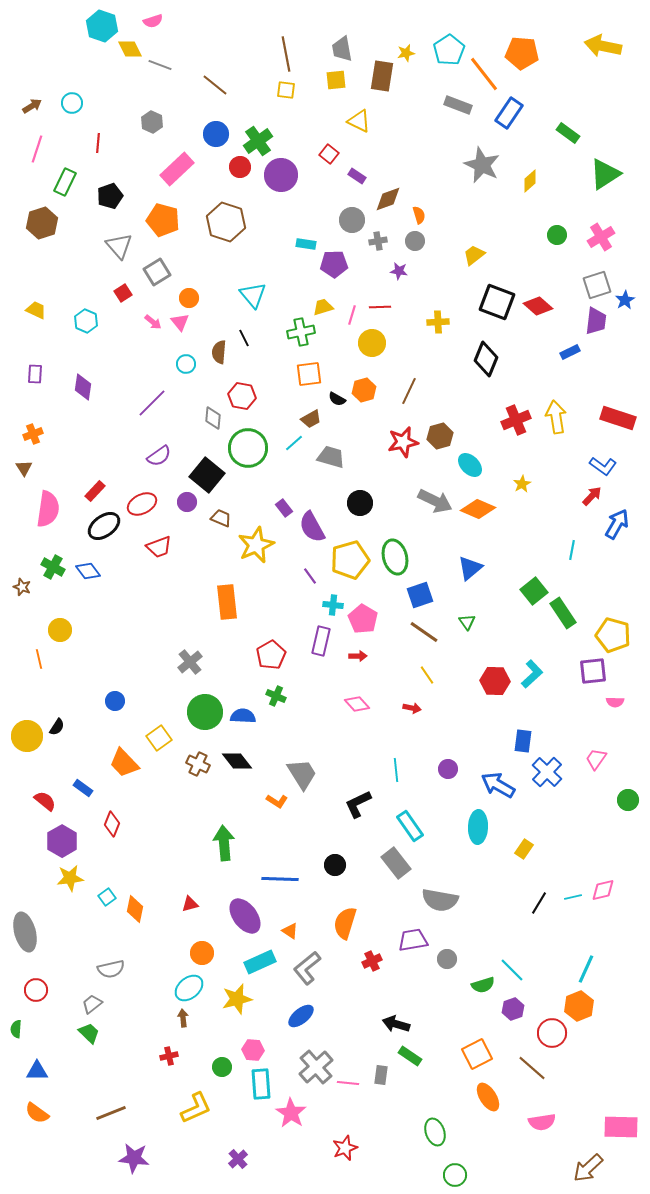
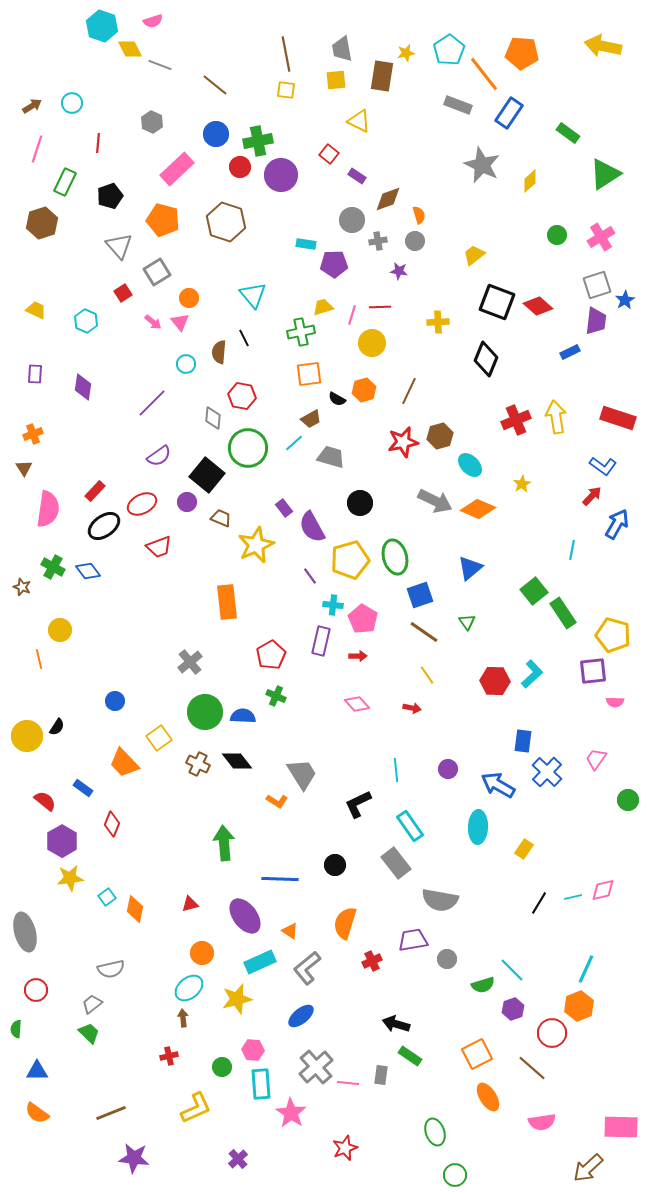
green cross at (258, 141): rotated 24 degrees clockwise
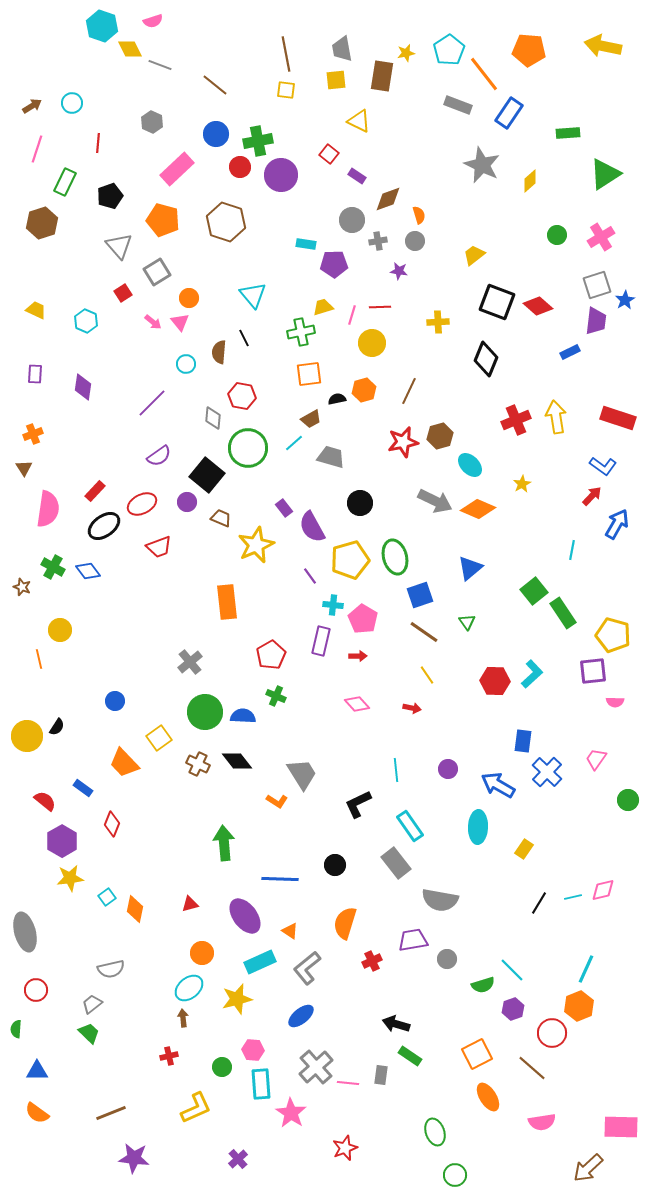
orange pentagon at (522, 53): moved 7 px right, 3 px up
green rectangle at (568, 133): rotated 40 degrees counterclockwise
black semicircle at (337, 399): rotated 138 degrees clockwise
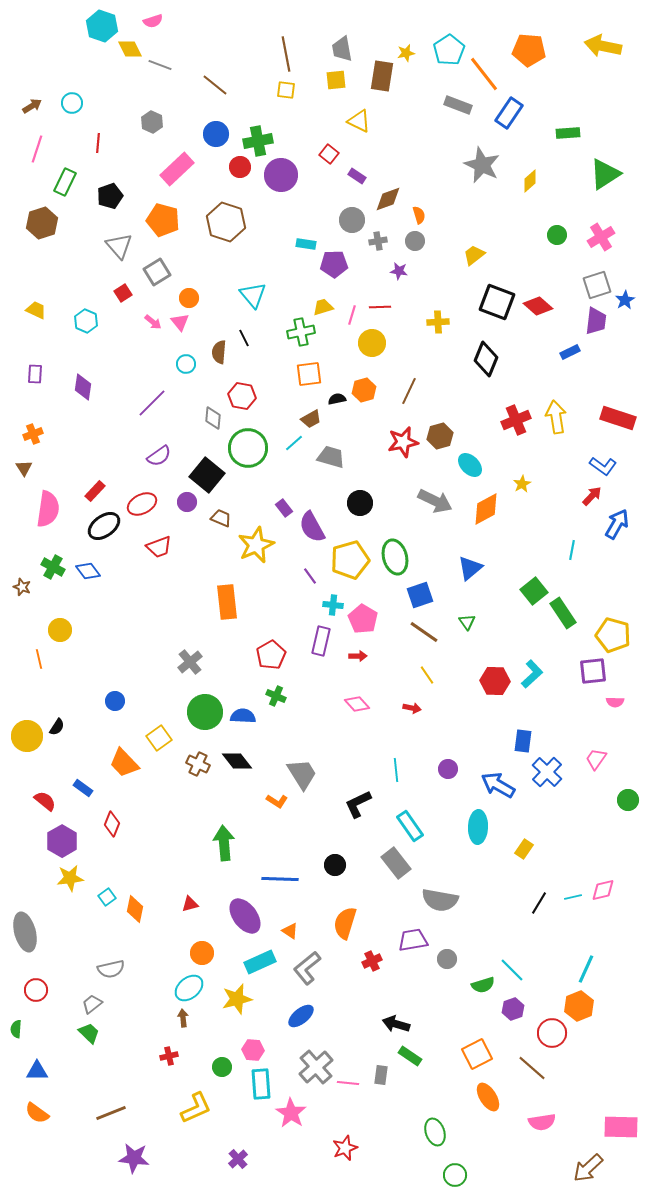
orange diamond at (478, 509): moved 8 px right; rotated 52 degrees counterclockwise
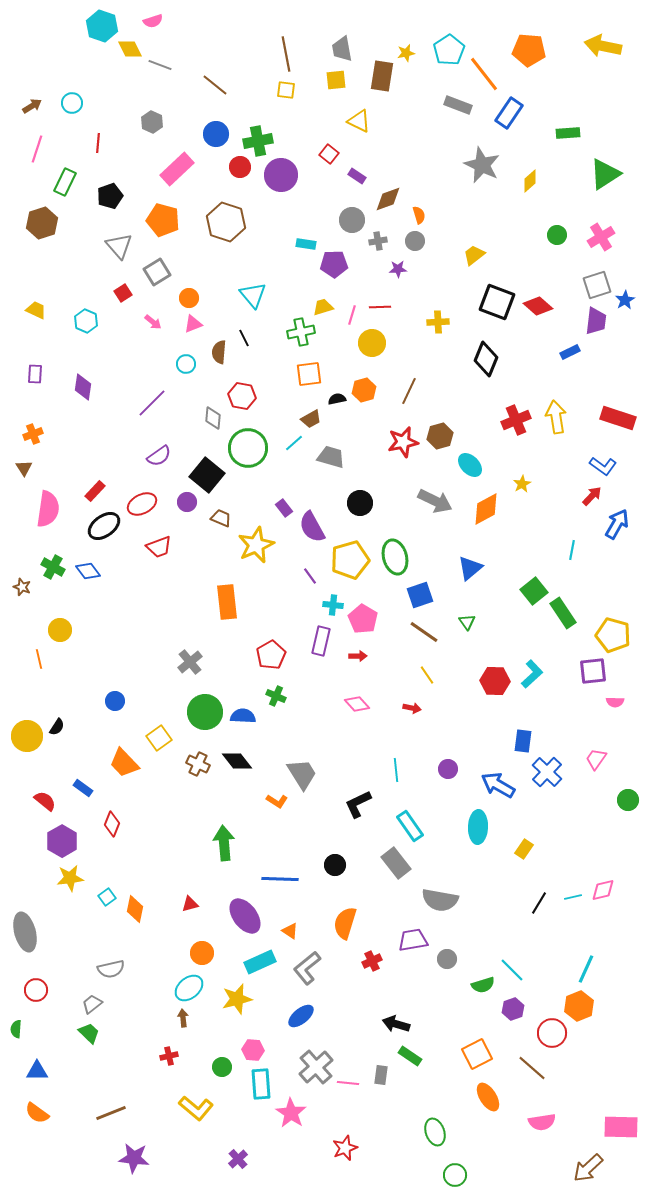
purple star at (399, 271): moved 1 px left, 2 px up; rotated 12 degrees counterclockwise
pink triangle at (180, 322): moved 13 px right, 2 px down; rotated 48 degrees clockwise
yellow L-shape at (196, 1108): rotated 64 degrees clockwise
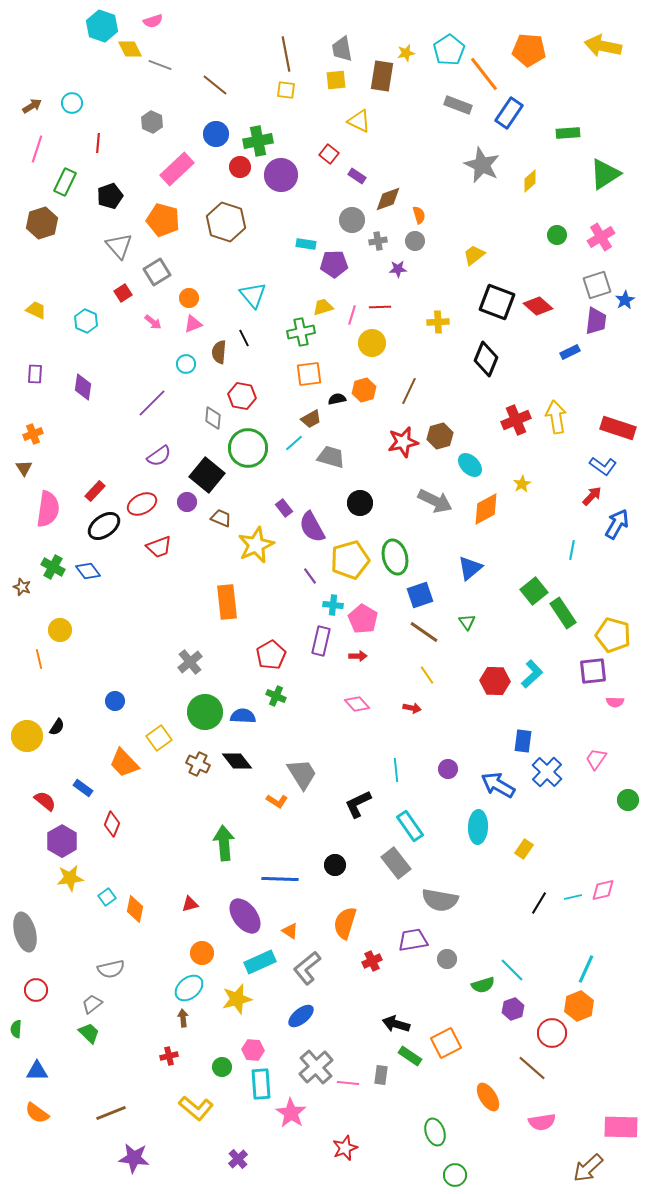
red rectangle at (618, 418): moved 10 px down
orange square at (477, 1054): moved 31 px left, 11 px up
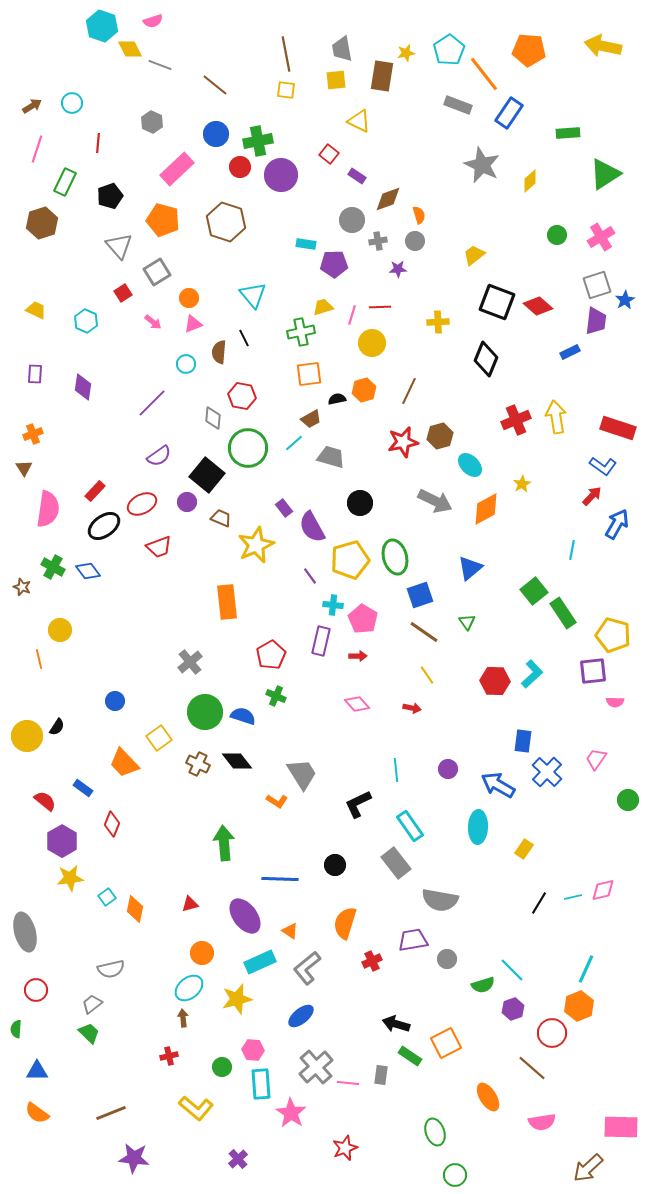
blue semicircle at (243, 716): rotated 15 degrees clockwise
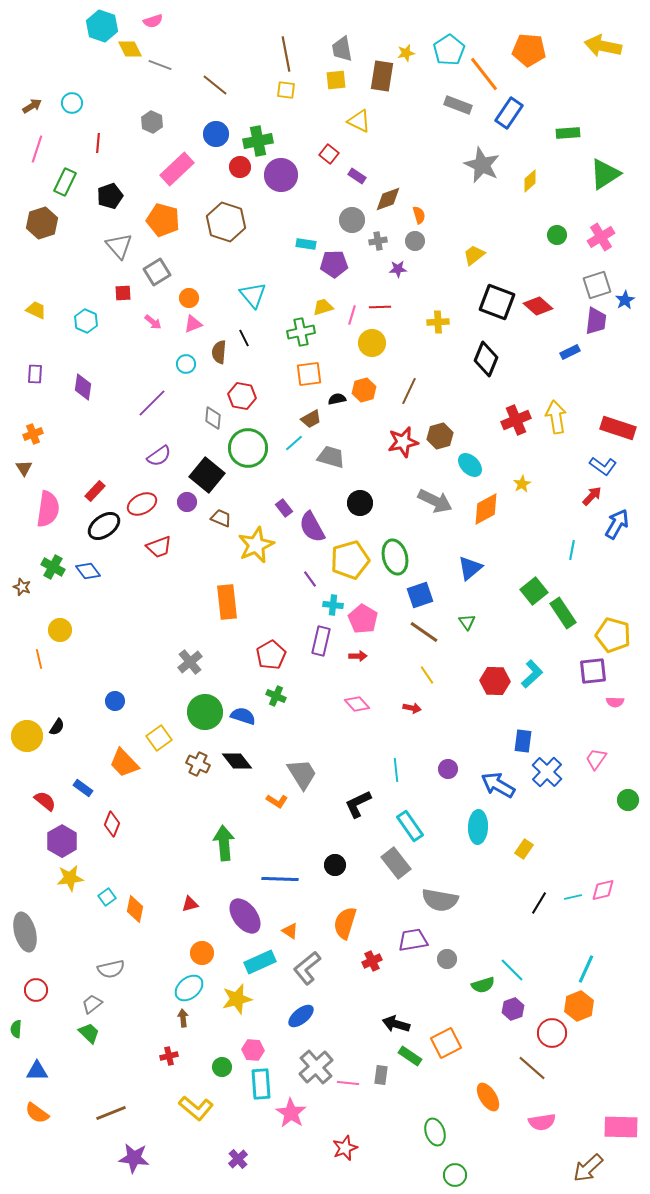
red square at (123, 293): rotated 30 degrees clockwise
purple line at (310, 576): moved 3 px down
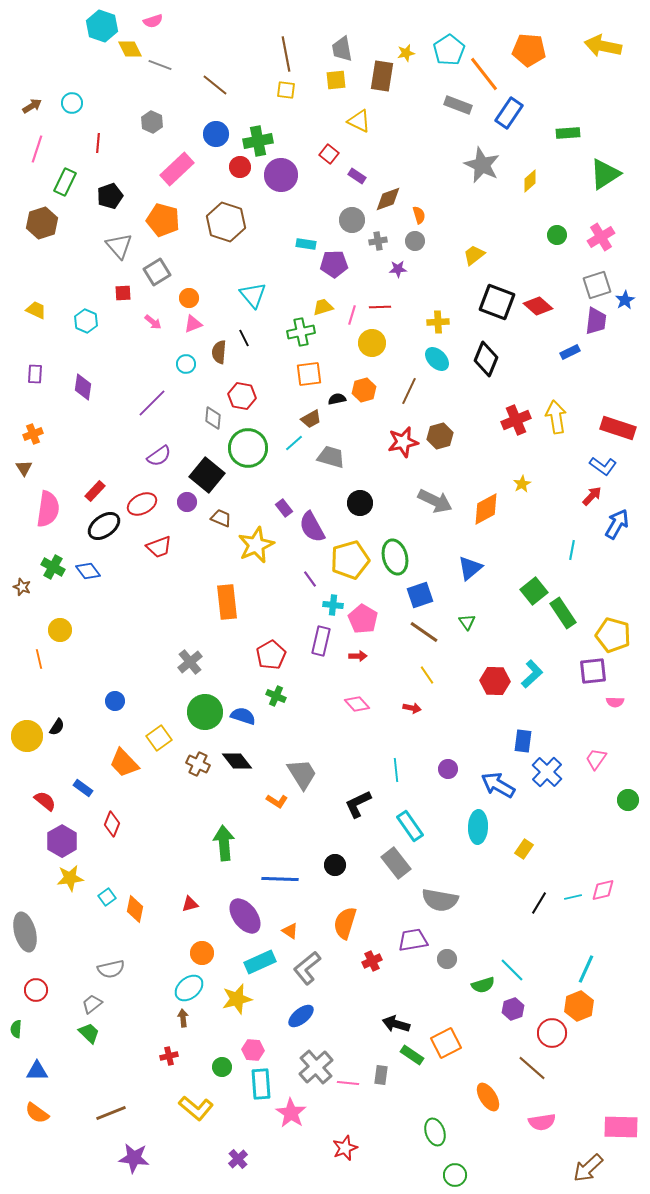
cyan ellipse at (470, 465): moved 33 px left, 106 px up
green rectangle at (410, 1056): moved 2 px right, 1 px up
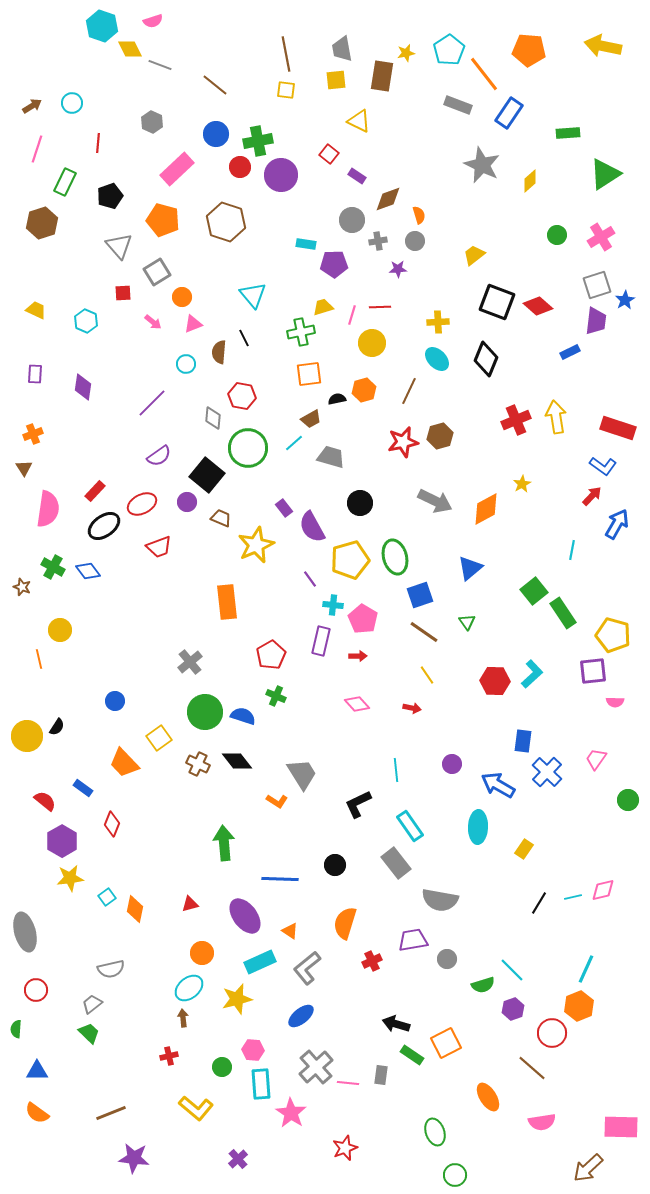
orange circle at (189, 298): moved 7 px left, 1 px up
purple circle at (448, 769): moved 4 px right, 5 px up
